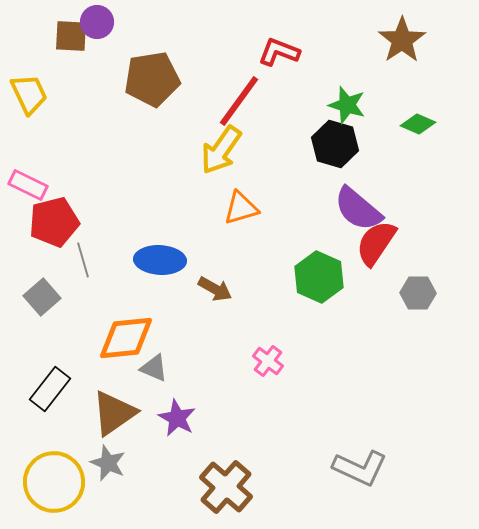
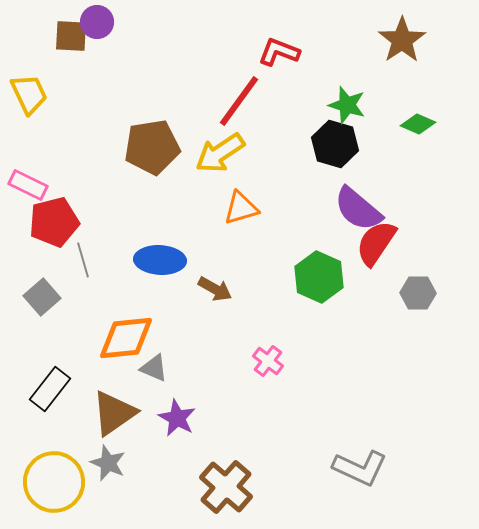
brown pentagon: moved 68 px down
yellow arrow: moved 1 px left, 3 px down; rotated 21 degrees clockwise
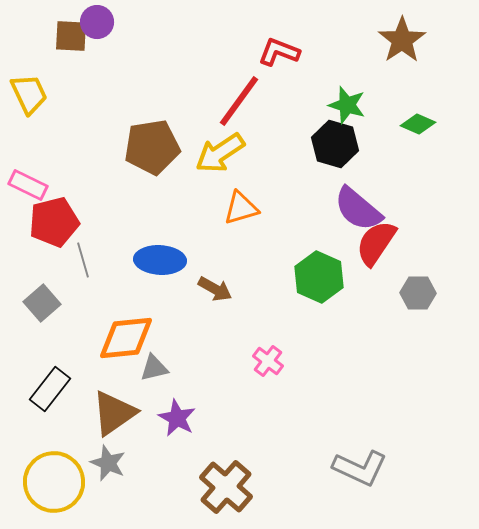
gray square: moved 6 px down
gray triangle: rotated 36 degrees counterclockwise
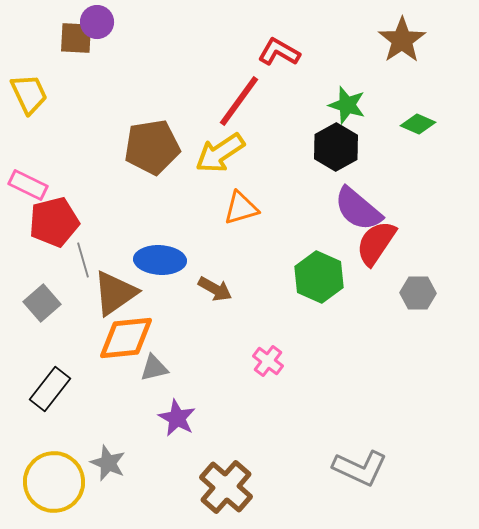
brown square: moved 5 px right, 2 px down
red L-shape: rotated 9 degrees clockwise
black hexagon: moved 1 px right, 3 px down; rotated 15 degrees clockwise
brown triangle: moved 1 px right, 120 px up
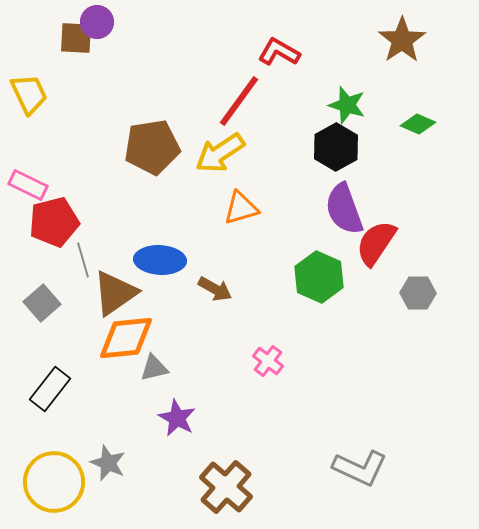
purple semicircle: moved 14 px left; rotated 30 degrees clockwise
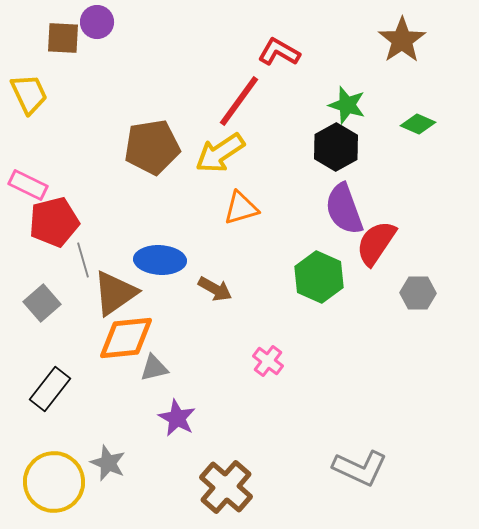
brown square: moved 13 px left
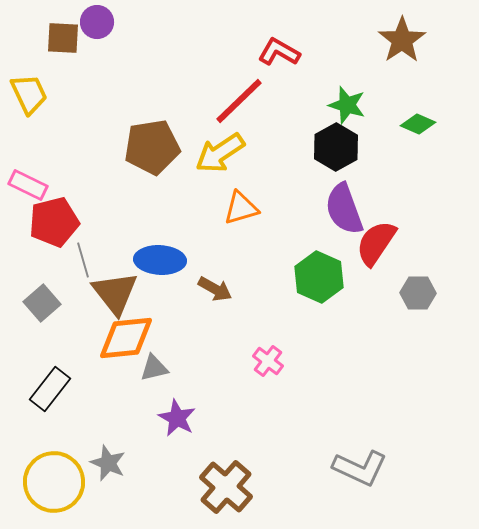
red line: rotated 10 degrees clockwise
brown triangle: rotated 33 degrees counterclockwise
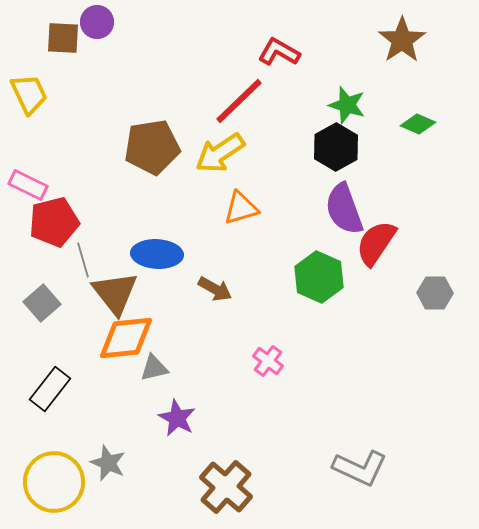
blue ellipse: moved 3 px left, 6 px up
gray hexagon: moved 17 px right
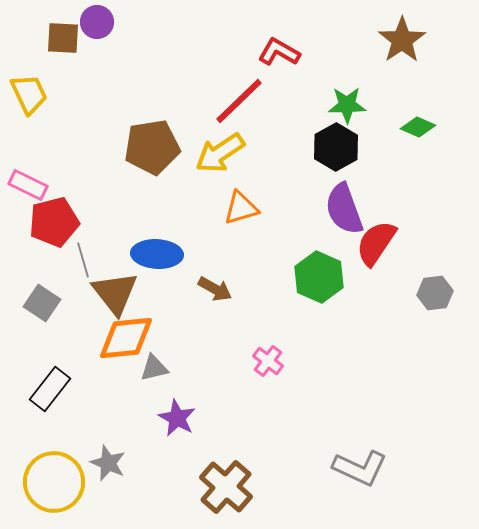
green star: rotated 18 degrees counterclockwise
green diamond: moved 3 px down
gray hexagon: rotated 8 degrees counterclockwise
gray square: rotated 15 degrees counterclockwise
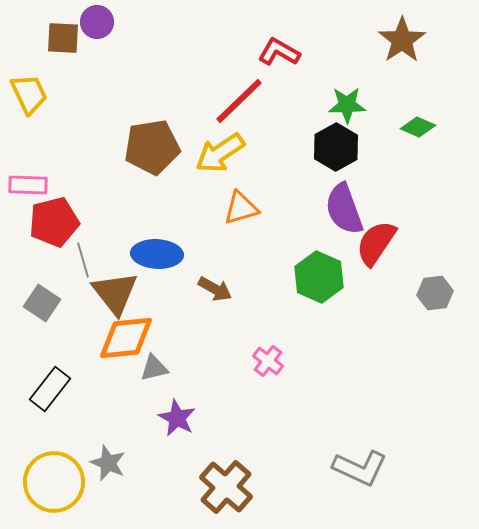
pink rectangle: rotated 24 degrees counterclockwise
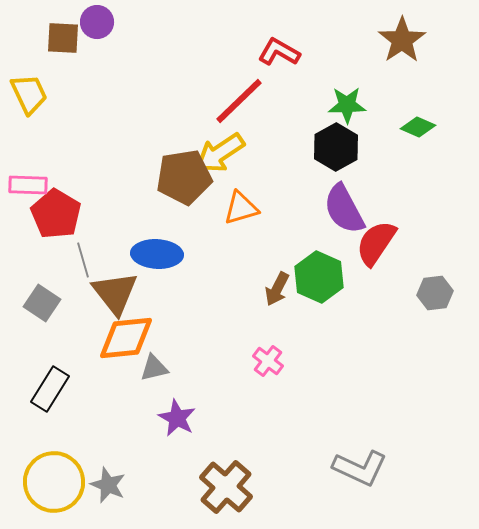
brown pentagon: moved 32 px right, 30 px down
purple semicircle: rotated 8 degrees counterclockwise
red pentagon: moved 2 px right, 8 px up; rotated 27 degrees counterclockwise
brown arrow: moved 62 px right; rotated 88 degrees clockwise
black rectangle: rotated 6 degrees counterclockwise
gray star: moved 22 px down
